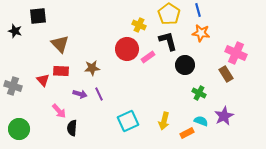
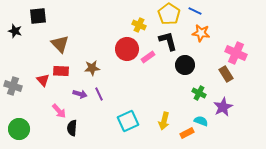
blue line: moved 3 px left, 1 px down; rotated 48 degrees counterclockwise
purple star: moved 1 px left, 9 px up
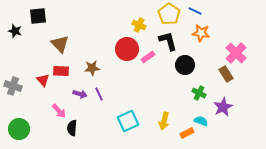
pink cross: rotated 20 degrees clockwise
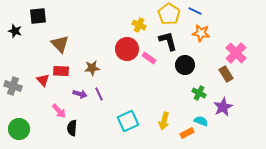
pink rectangle: moved 1 px right, 1 px down; rotated 72 degrees clockwise
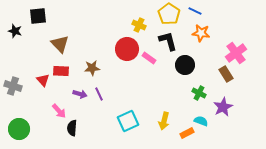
pink cross: rotated 10 degrees clockwise
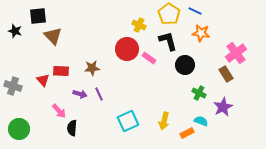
brown triangle: moved 7 px left, 8 px up
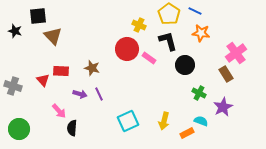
brown star: rotated 21 degrees clockwise
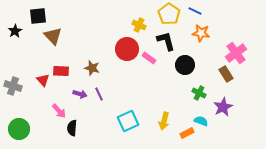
black star: rotated 24 degrees clockwise
black L-shape: moved 2 px left
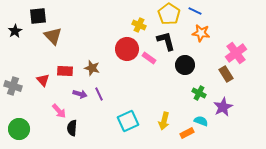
red rectangle: moved 4 px right
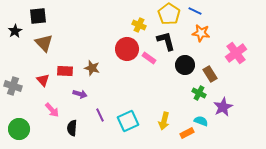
brown triangle: moved 9 px left, 7 px down
brown rectangle: moved 16 px left
purple line: moved 1 px right, 21 px down
pink arrow: moved 7 px left, 1 px up
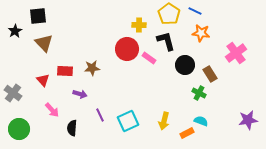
yellow cross: rotated 24 degrees counterclockwise
brown star: rotated 21 degrees counterclockwise
gray cross: moved 7 px down; rotated 18 degrees clockwise
purple star: moved 25 px right, 13 px down; rotated 18 degrees clockwise
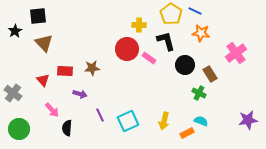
yellow pentagon: moved 2 px right
black semicircle: moved 5 px left
